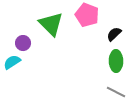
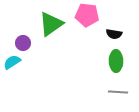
pink pentagon: rotated 15 degrees counterclockwise
green triangle: rotated 40 degrees clockwise
black semicircle: rotated 126 degrees counterclockwise
gray line: moved 2 px right; rotated 24 degrees counterclockwise
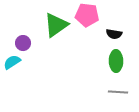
green triangle: moved 5 px right, 1 px down
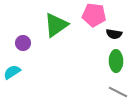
pink pentagon: moved 7 px right
cyan semicircle: moved 10 px down
gray line: rotated 24 degrees clockwise
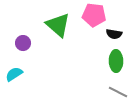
green triangle: moved 2 px right; rotated 44 degrees counterclockwise
cyan semicircle: moved 2 px right, 2 px down
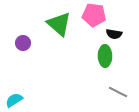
green triangle: moved 1 px right, 1 px up
green ellipse: moved 11 px left, 5 px up
cyan semicircle: moved 26 px down
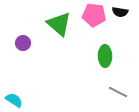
black semicircle: moved 6 px right, 22 px up
cyan semicircle: rotated 66 degrees clockwise
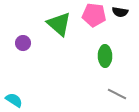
gray line: moved 1 px left, 2 px down
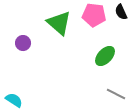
black semicircle: moved 1 px right; rotated 56 degrees clockwise
green triangle: moved 1 px up
green ellipse: rotated 45 degrees clockwise
gray line: moved 1 px left
